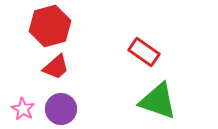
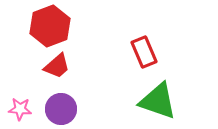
red hexagon: rotated 6 degrees counterclockwise
red rectangle: rotated 32 degrees clockwise
red trapezoid: moved 1 px right, 1 px up
pink star: moved 3 px left; rotated 25 degrees counterclockwise
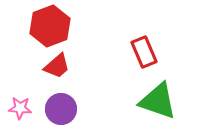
pink star: moved 1 px up
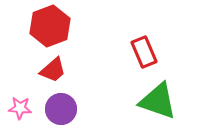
red trapezoid: moved 4 px left, 4 px down
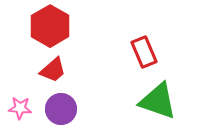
red hexagon: rotated 9 degrees counterclockwise
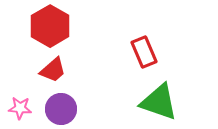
green triangle: moved 1 px right, 1 px down
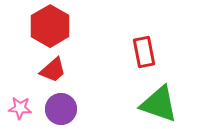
red rectangle: rotated 12 degrees clockwise
green triangle: moved 2 px down
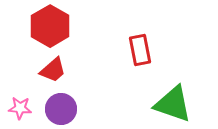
red rectangle: moved 4 px left, 2 px up
green triangle: moved 14 px right
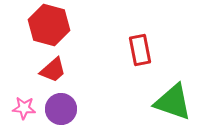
red hexagon: moved 1 px left, 1 px up; rotated 15 degrees counterclockwise
green triangle: moved 2 px up
pink star: moved 4 px right
